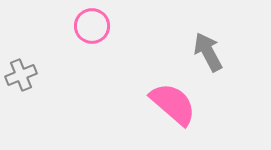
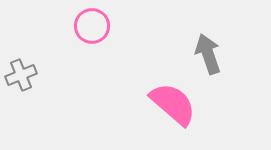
gray arrow: moved 2 px down; rotated 9 degrees clockwise
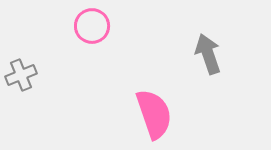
pink semicircle: moved 19 px left, 10 px down; rotated 30 degrees clockwise
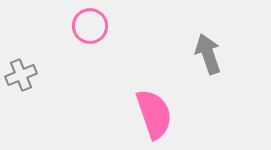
pink circle: moved 2 px left
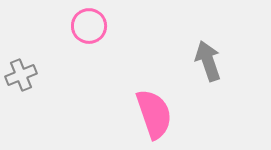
pink circle: moved 1 px left
gray arrow: moved 7 px down
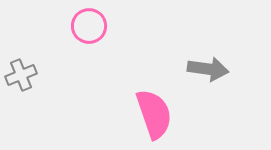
gray arrow: moved 8 px down; rotated 117 degrees clockwise
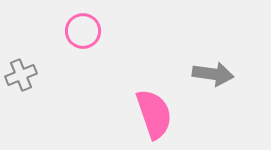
pink circle: moved 6 px left, 5 px down
gray arrow: moved 5 px right, 5 px down
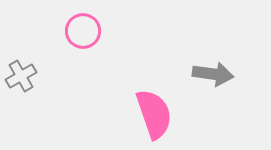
gray cross: moved 1 px down; rotated 8 degrees counterclockwise
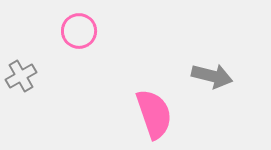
pink circle: moved 4 px left
gray arrow: moved 1 px left, 2 px down; rotated 6 degrees clockwise
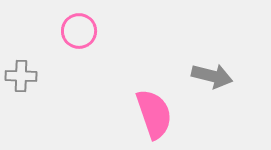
gray cross: rotated 32 degrees clockwise
